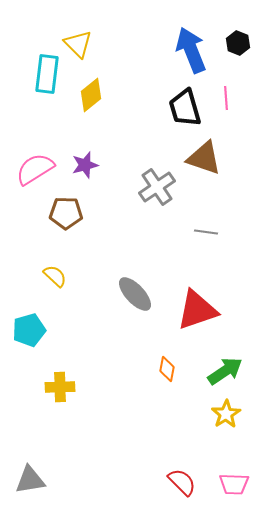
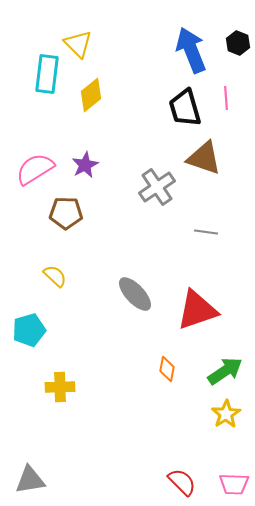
purple star: rotated 12 degrees counterclockwise
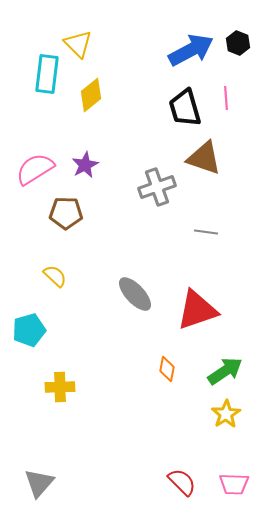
blue arrow: rotated 84 degrees clockwise
gray cross: rotated 15 degrees clockwise
gray triangle: moved 9 px right, 3 px down; rotated 40 degrees counterclockwise
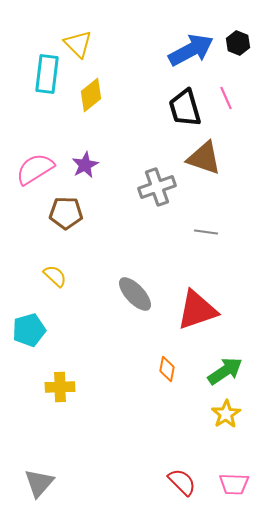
pink line: rotated 20 degrees counterclockwise
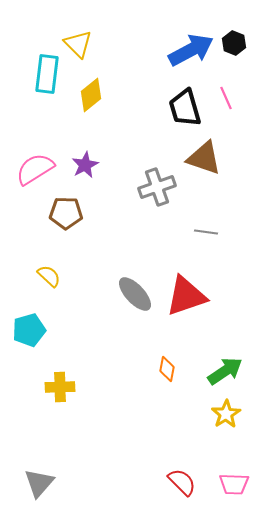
black hexagon: moved 4 px left
yellow semicircle: moved 6 px left
red triangle: moved 11 px left, 14 px up
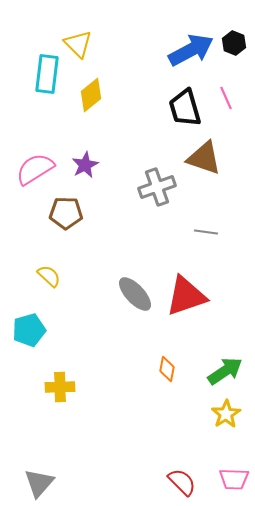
pink trapezoid: moved 5 px up
